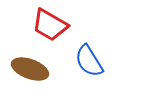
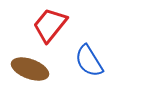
red trapezoid: rotated 99 degrees clockwise
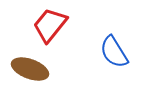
blue semicircle: moved 25 px right, 9 px up
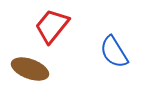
red trapezoid: moved 2 px right, 1 px down
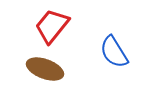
brown ellipse: moved 15 px right
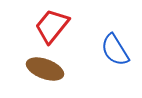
blue semicircle: moved 1 px right, 2 px up
